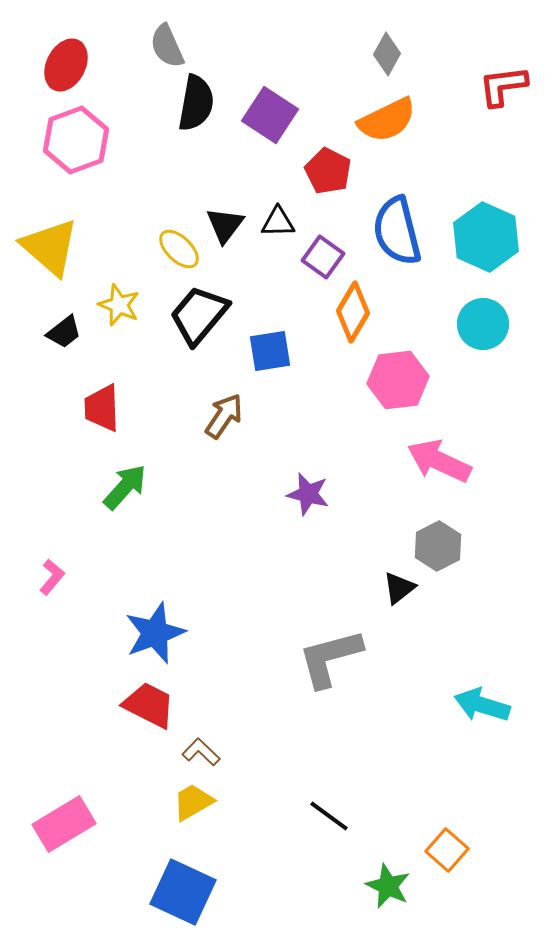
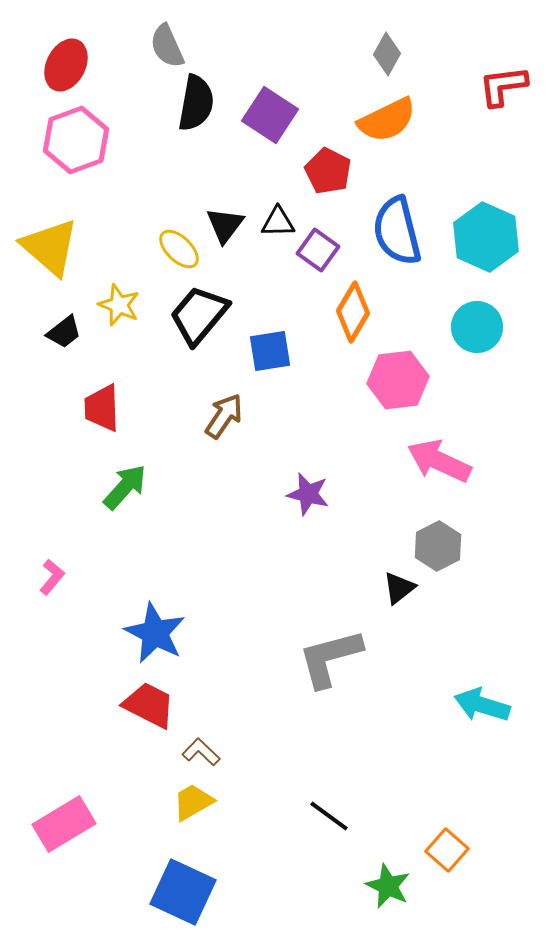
purple square at (323, 257): moved 5 px left, 7 px up
cyan circle at (483, 324): moved 6 px left, 3 px down
blue star at (155, 633): rotated 24 degrees counterclockwise
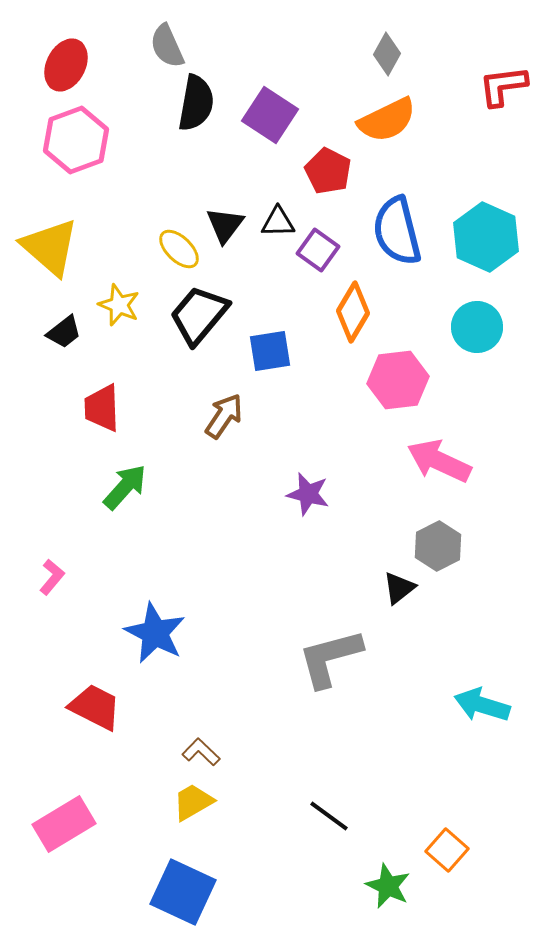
red trapezoid at (149, 705): moved 54 px left, 2 px down
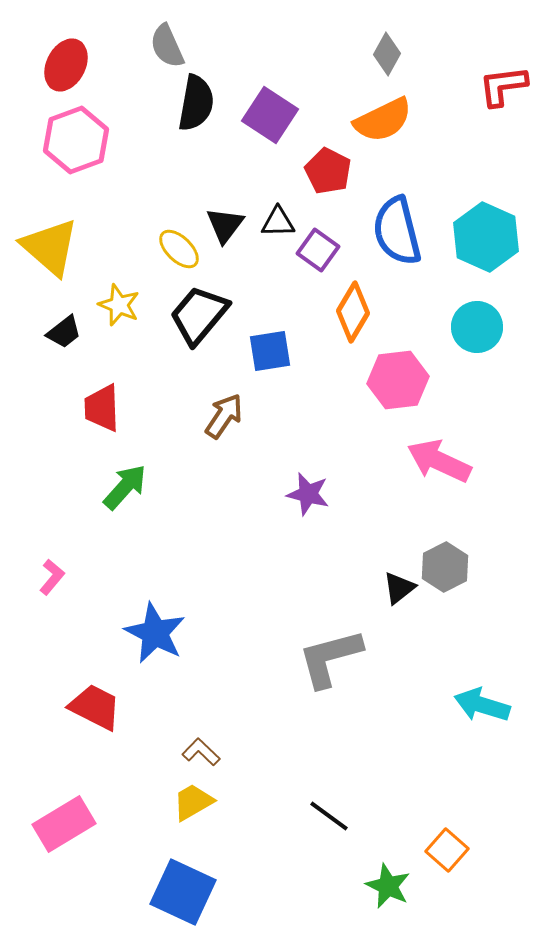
orange semicircle at (387, 120): moved 4 px left
gray hexagon at (438, 546): moved 7 px right, 21 px down
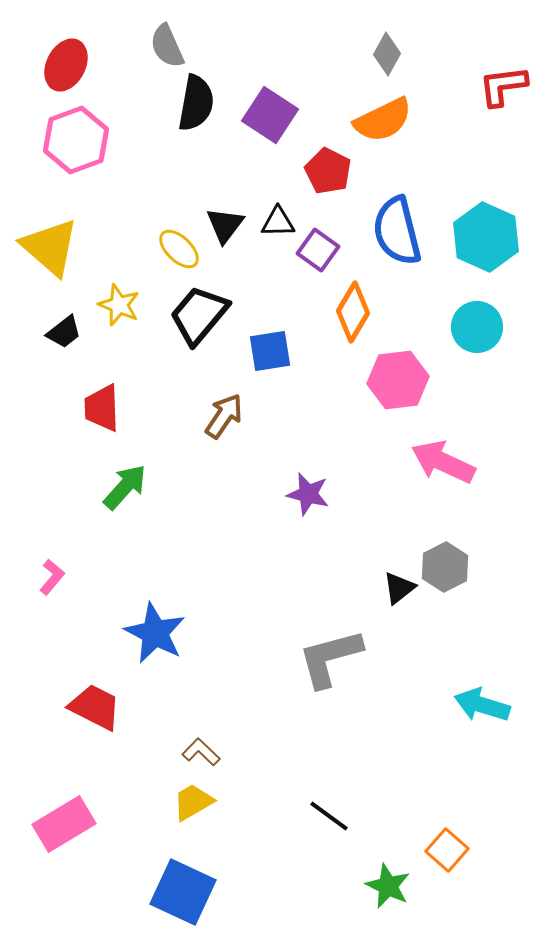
pink arrow at (439, 461): moved 4 px right, 1 px down
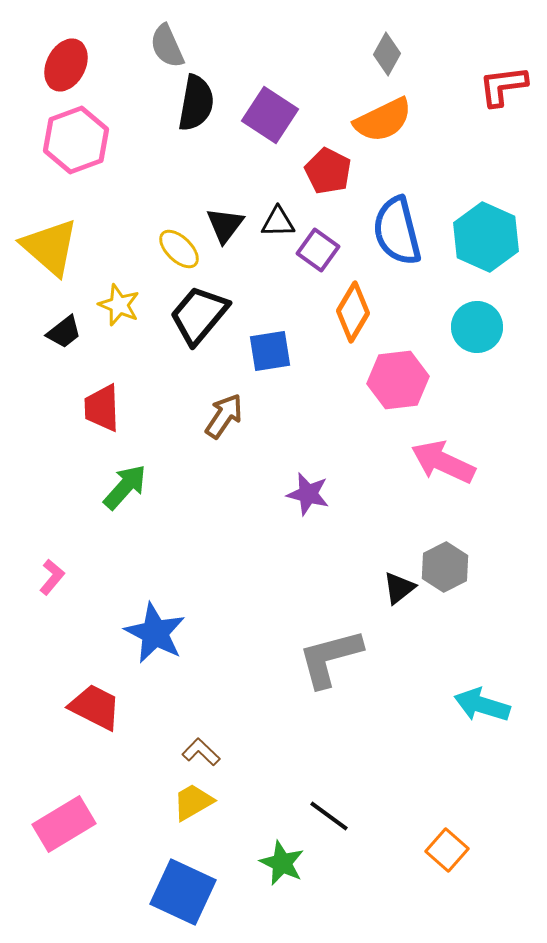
green star at (388, 886): moved 106 px left, 23 px up
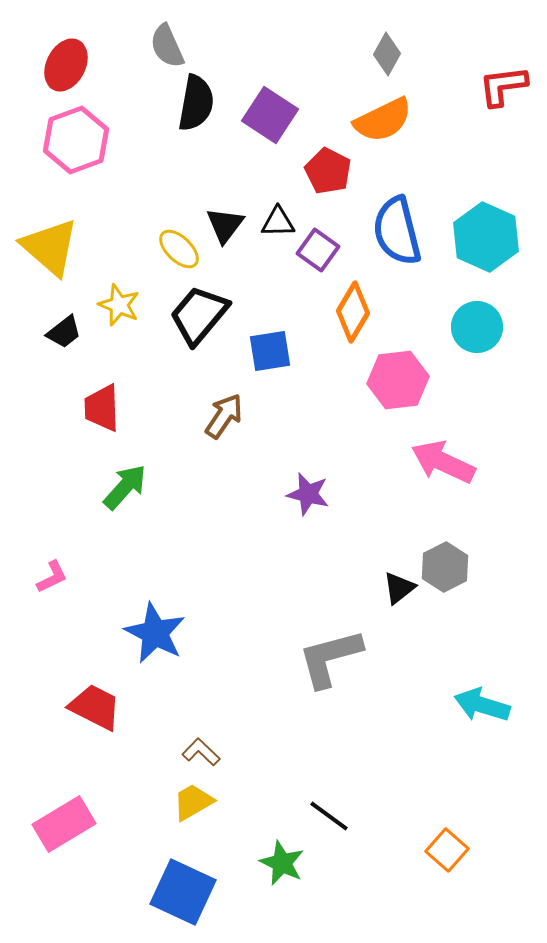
pink L-shape at (52, 577): rotated 24 degrees clockwise
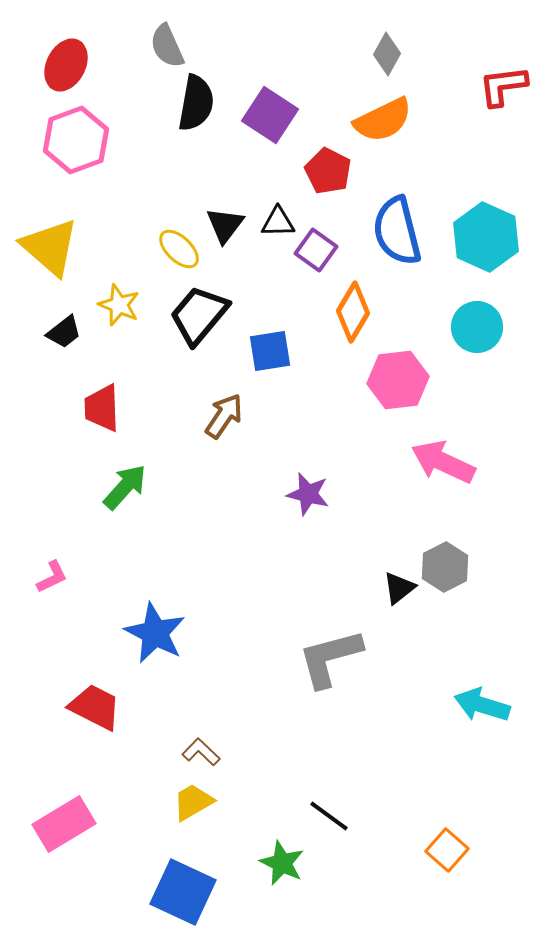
purple square at (318, 250): moved 2 px left
